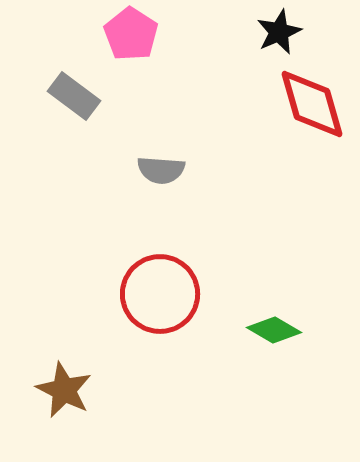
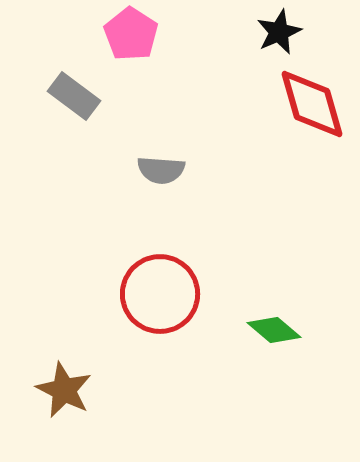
green diamond: rotated 10 degrees clockwise
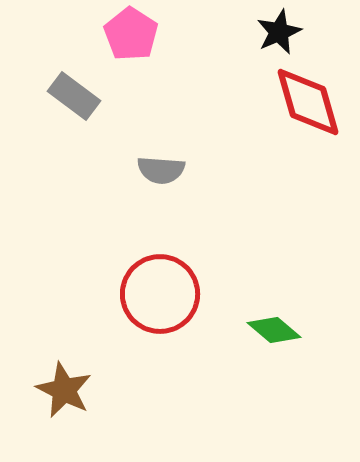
red diamond: moved 4 px left, 2 px up
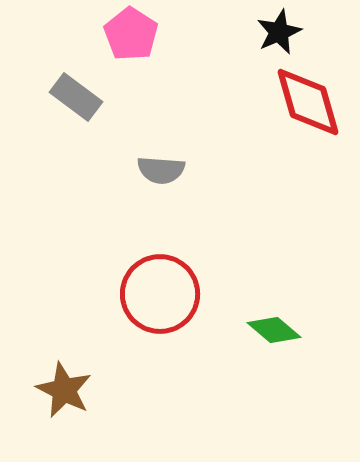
gray rectangle: moved 2 px right, 1 px down
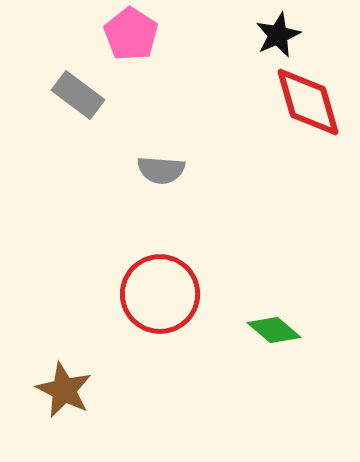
black star: moved 1 px left, 3 px down
gray rectangle: moved 2 px right, 2 px up
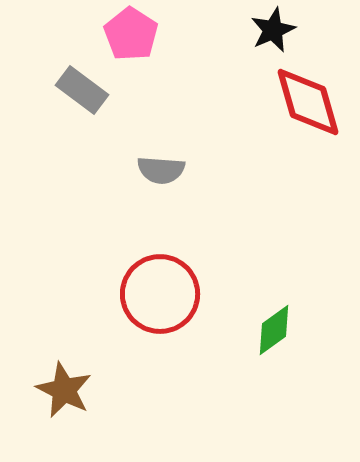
black star: moved 5 px left, 5 px up
gray rectangle: moved 4 px right, 5 px up
green diamond: rotated 76 degrees counterclockwise
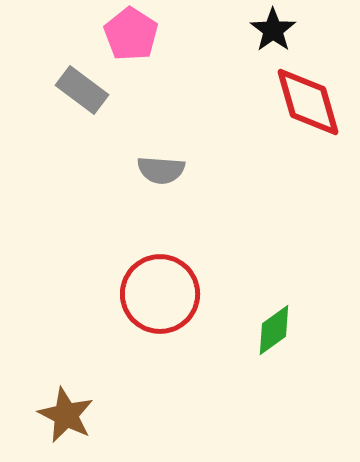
black star: rotated 12 degrees counterclockwise
brown star: moved 2 px right, 25 px down
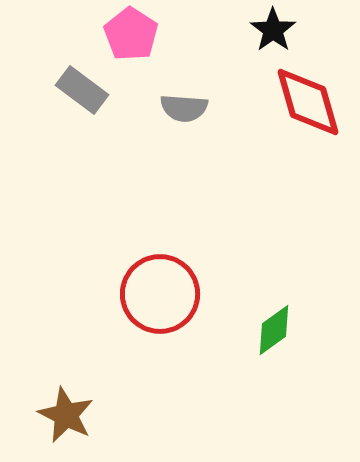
gray semicircle: moved 23 px right, 62 px up
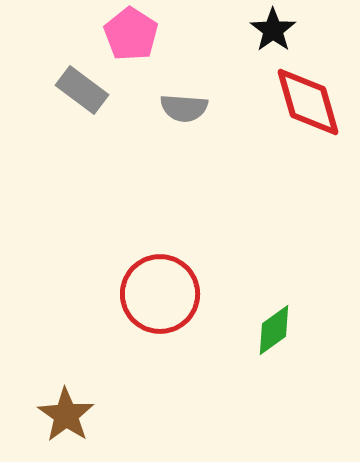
brown star: rotated 8 degrees clockwise
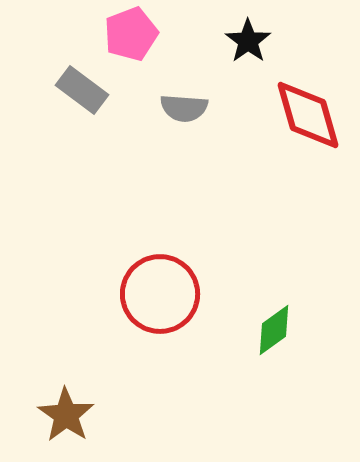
black star: moved 25 px left, 11 px down
pink pentagon: rotated 18 degrees clockwise
red diamond: moved 13 px down
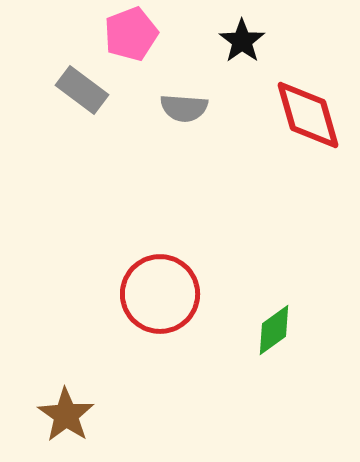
black star: moved 6 px left
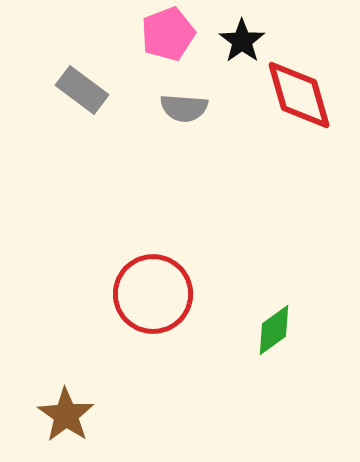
pink pentagon: moved 37 px right
red diamond: moved 9 px left, 20 px up
red circle: moved 7 px left
